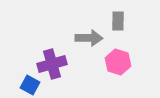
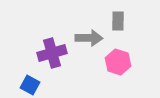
purple cross: moved 11 px up
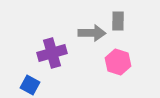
gray arrow: moved 3 px right, 5 px up
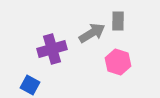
gray arrow: rotated 32 degrees counterclockwise
purple cross: moved 4 px up
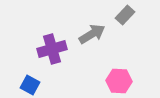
gray rectangle: moved 7 px right, 6 px up; rotated 42 degrees clockwise
gray arrow: moved 1 px down
pink hexagon: moved 1 px right, 19 px down; rotated 15 degrees counterclockwise
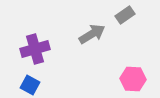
gray rectangle: rotated 12 degrees clockwise
purple cross: moved 17 px left
pink hexagon: moved 14 px right, 2 px up
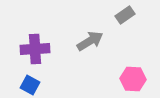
gray arrow: moved 2 px left, 7 px down
purple cross: rotated 12 degrees clockwise
